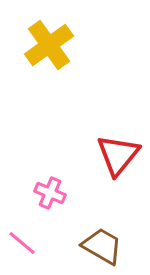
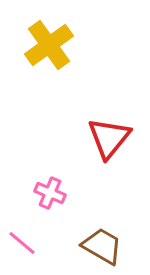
red triangle: moved 9 px left, 17 px up
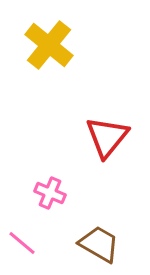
yellow cross: rotated 15 degrees counterclockwise
red triangle: moved 2 px left, 1 px up
brown trapezoid: moved 3 px left, 2 px up
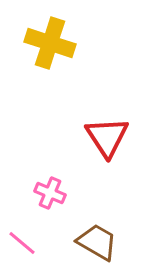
yellow cross: moved 1 px right, 2 px up; rotated 21 degrees counterclockwise
red triangle: rotated 12 degrees counterclockwise
brown trapezoid: moved 2 px left, 2 px up
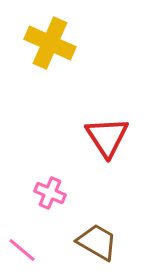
yellow cross: rotated 6 degrees clockwise
pink line: moved 7 px down
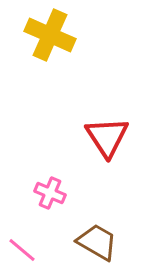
yellow cross: moved 8 px up
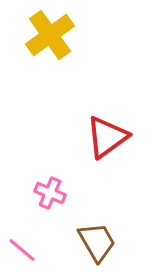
yellow cross: rotated 30 degrees clockwise
red triangle: rotated 27 degrees clockwise
brown trapezoid: rotated 30 degrees clockwise
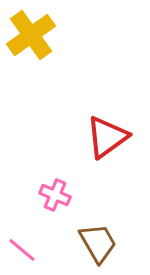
yellow cross: moved 19 px left
pink cross: moved 5 px right, 2 px down
brown trapezoid: moved 1 px right, 1 px down
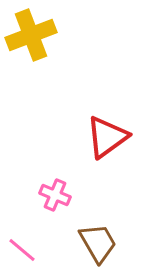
yellow cross: rotated 15 degrees clockwise
